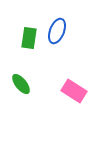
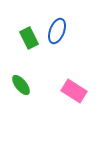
green rectangle: rotated 35 degrees counterclockwise
green ellipse: moved 1 px down
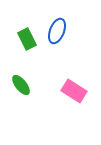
green rectangle: moved 2 px left, 1 px down
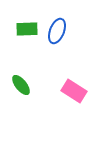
green rectangle: moved 10 px up; rotated 65 degrees counterclockwise
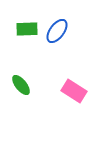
blue ellipse: rotated 15 degrees clockwise
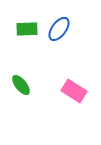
blue ellipse: moved 2 px right, 2 px up
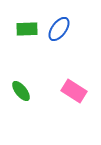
green ellipse: moved 6 px down
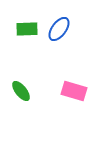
pink rectangle: rotated 15 degrees counterclockwise
